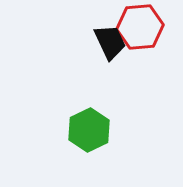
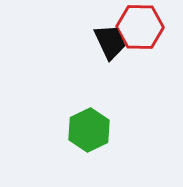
red hexagon: rotated 6 degrees clockwise
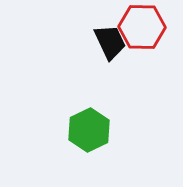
red hexagon: moved 2 px right
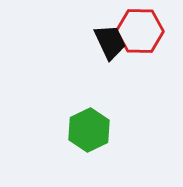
red hexagon: moved 2 px left, 4 px down
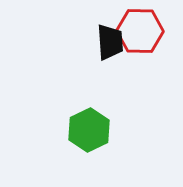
black trapezoid: rotated 21 degrees clockwise
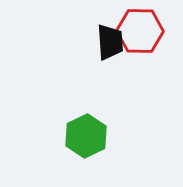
green hexagon: moved 3 px left, 6 px down
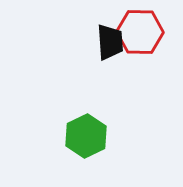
red hexagon: moved 1 px down
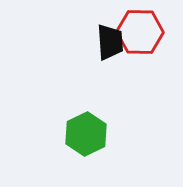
green hexagon: moved 2 px up
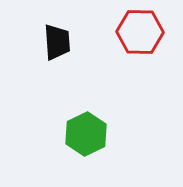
black trapezoid: moved 53 px left
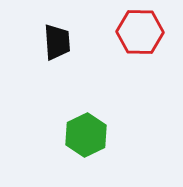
green hexagon: moved 1 px down
